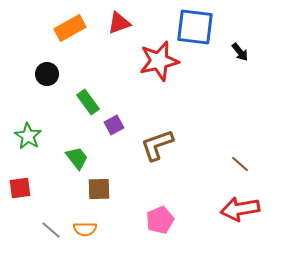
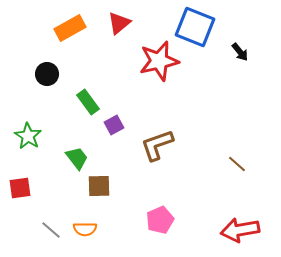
red triangle: rotated 20 degrees counterclockwise
blue square: rotated 15 degrees clockwise
brown line: moved 3 px left
brown square: moved 3 px up
red arrow: moved 21 px down
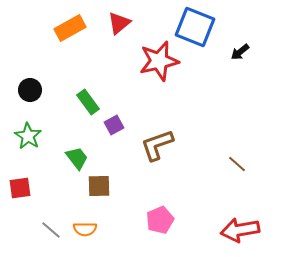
black arrow: rotated 90 degrees clockwise
black circle: moved 17 px left, 16 px down
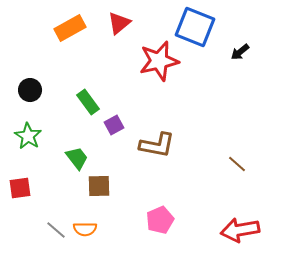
brown L-shape: rotated 150 degrees counterclockwise
gray line: moved 5 px right
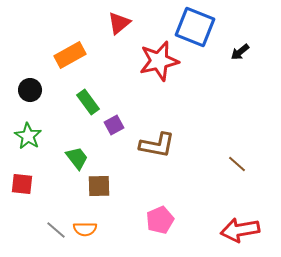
orange rectangle: moved 27 px down
red square: moved 2 px right, 4 px up; rotated 15 degrees clockwise
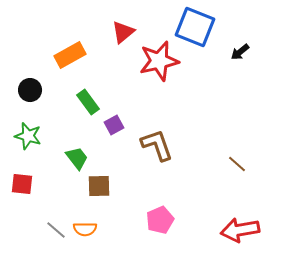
red triangle: moved 4 px right, 9 px down
green star: rotated 16 degrees counterclockwise
brown L-shape: rotated 120 degrees counterclockwise
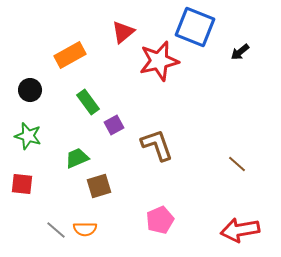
green trapezoid: rotated 75 degrees counterclockwise
brown square: rotated 15 degrees counterclockwise
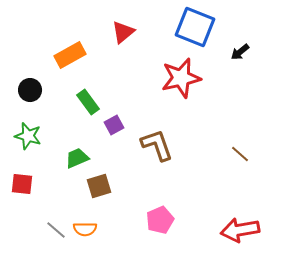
red star: moved 22 px right, 17 px down
brown line: moved 3 px right, 10 px up
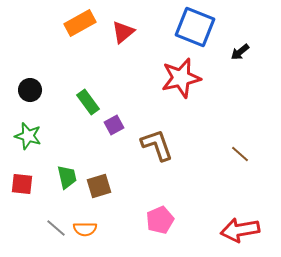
orange rectangle: moved 10 px right, 32 px up
green trapezoid: moved 10 px left, 19 px down; rotated 100 degrees clockwise
gray line: moved 2 px up
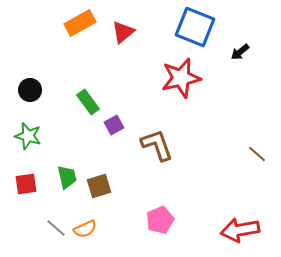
brown line: moved 17 px right
red square: moved 4 px right; rotated 15 degrees counterclockwise
orange semicircle: rotated 25 degrees counterclockwise
